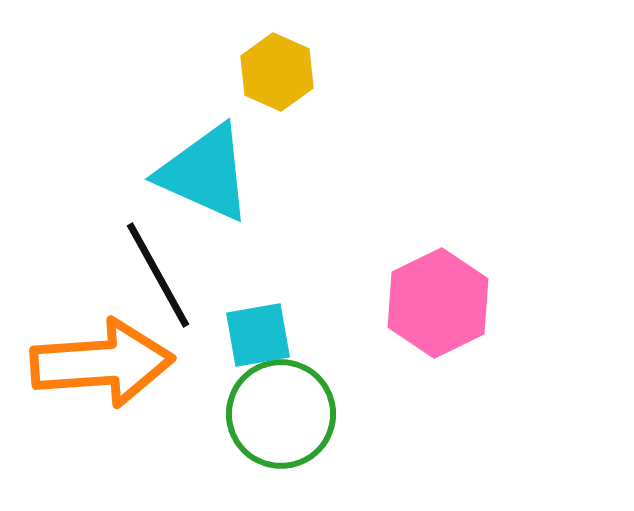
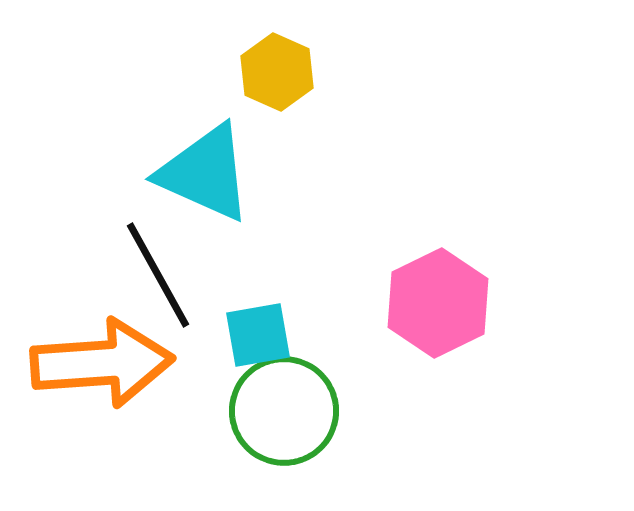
green circle: moved 3 px right, 3 px up
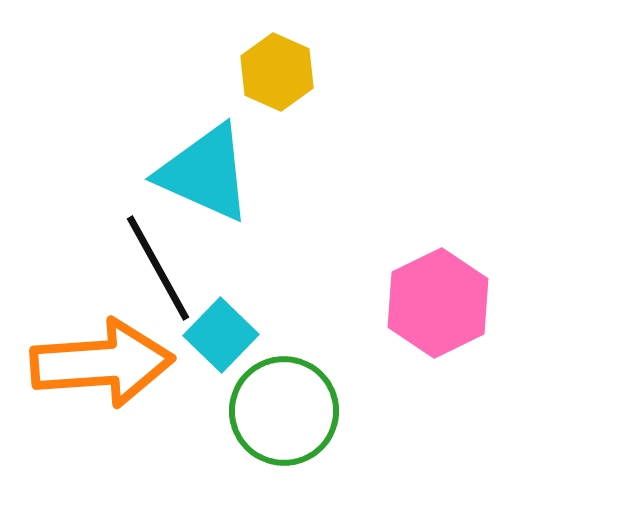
black line: moved 7 px up
cyan square: moved 37 px left; rotated 36 degrees counterclockwise
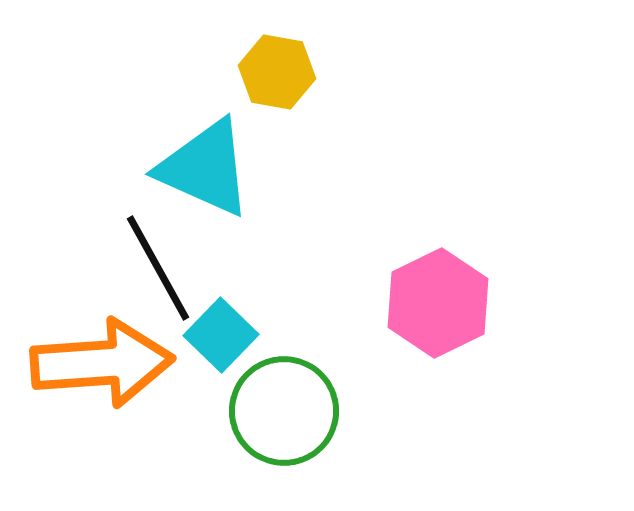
yellow hexagon: rotated 14 degrees counterclockwise
cyan triangle: moved 5 px up
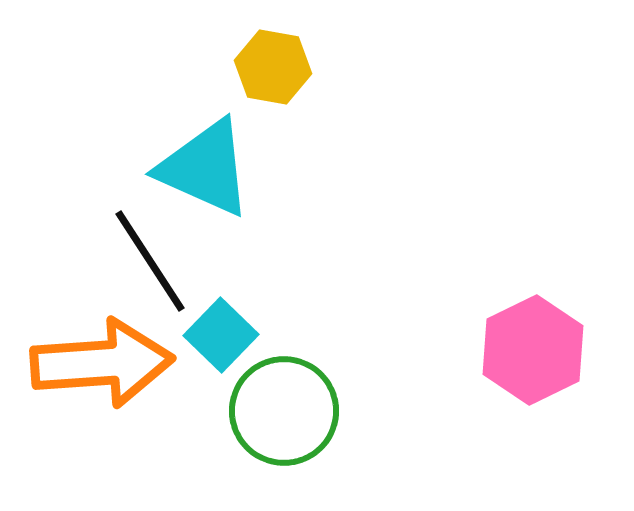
yellow hexagon: moved 4 px left, 5 px up
black line: moved 8 px left, 7 px up; rotated 4 degrees counterclockwise
pink hexagon: moved 95 px right, 47 px down
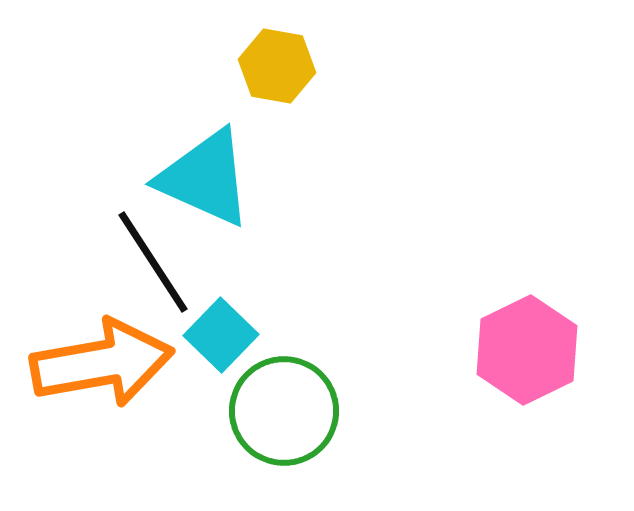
yellow hexagon: moved 4 px right, 1 px up
cyan triangle: moved 10 px down
black line: moved 3 px right, 1 px down
pink hexagon: moved 6 px left
orange arrow: rotated 6 degrees counterclockwise
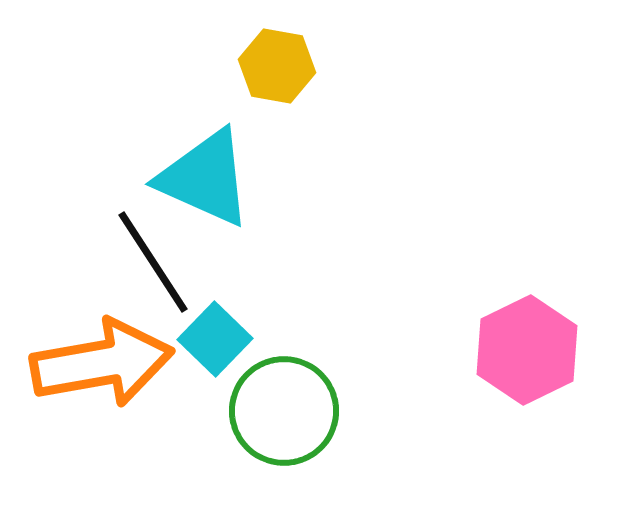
cyan square: moved 6 px left, 4 px down
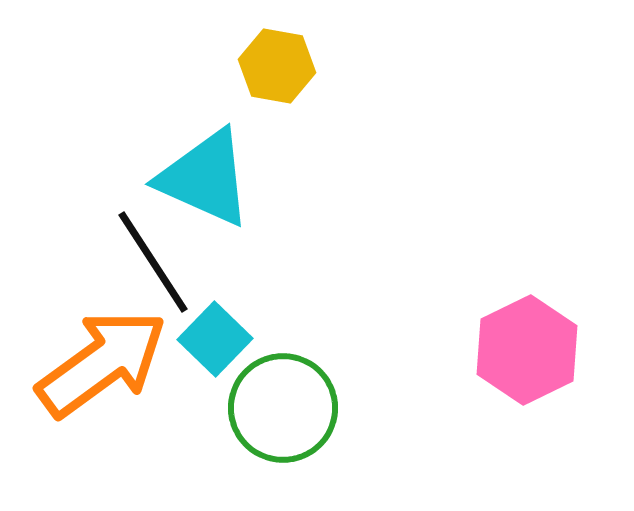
orange arrow: rotated 26 degrees counterclockwise
green circle: moved 1 px left, 3 px up
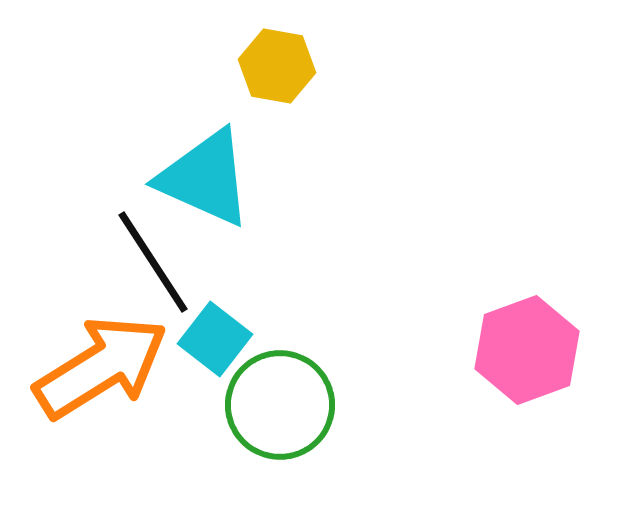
cyan square: rotated 6 degrees counterclockwise
pink hexagon: rotated 6 degrees clockwise
orange arrow: moved 1 px left, 4 px down; rotated 4 degrees clockwise
green circle: moved 3 px left, 3 px up
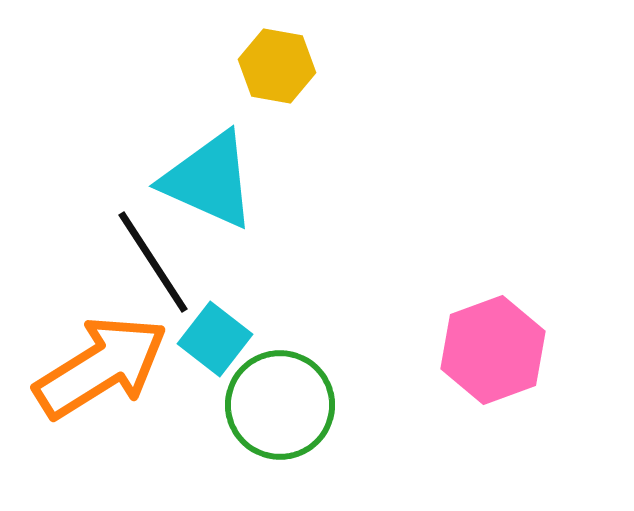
cyan triangle: moved 4 px right, 2 px down
pink hexagon: moved 34 px left
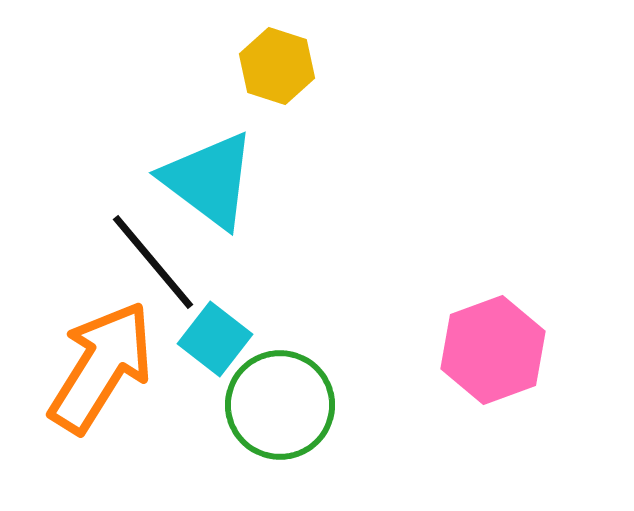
yellow hexagon: rotated 8 degrees clockwise
cyan triangle: rotated 13 degrees clockwise
black line: rotated 7 degrees counterclockwise
orange arrow: rotated 26 degrees counterclockwise
